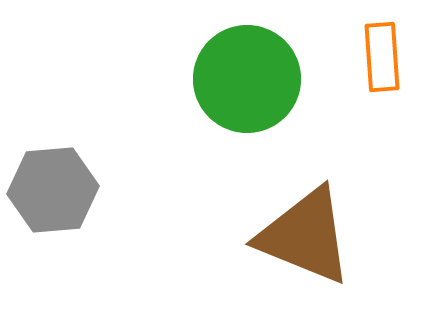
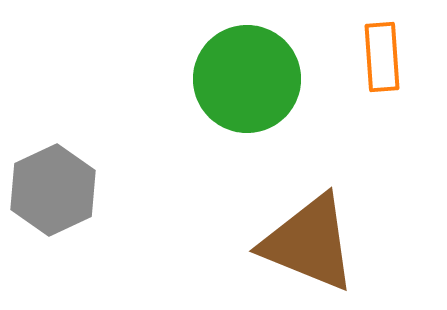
gray hexagon: rotated 20 degrees counterclockwise
brown triangle: moved 4 px right, 7 px down
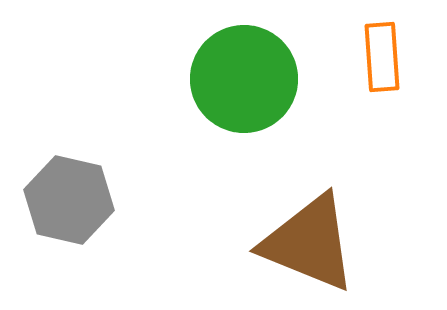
green circle: moved 3 px left
gray hexagon: moved 16 px right, 10 px down; rotated 22 degrees counterclockwise
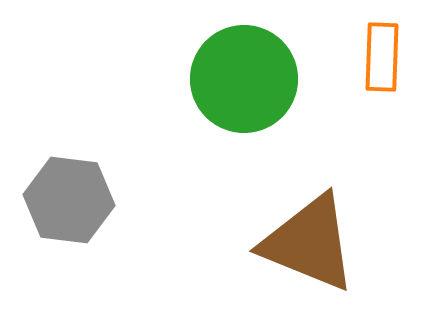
orange rectangle: rotated 6 degrees clockwise
gray hexagon: rotated 6 degrees counterclockwise
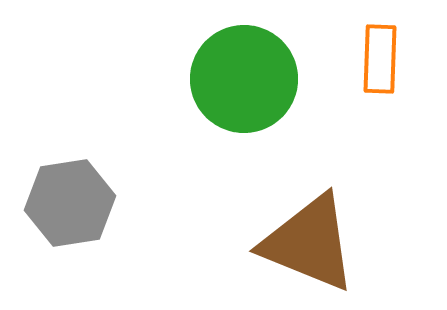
orange rectangle: moved 2 px left, 2 px down
gray hexagon: moved 1 px right, 3 px down; rotated 16 degrees counterclockwise
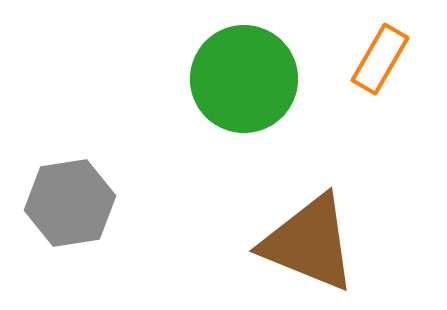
orange rectangle: rotated 28 degrees clockwise
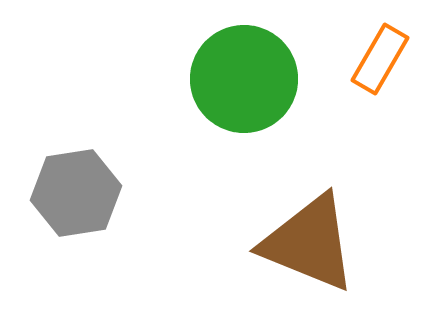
gray hexagon: moved 6 px right, 10 px up
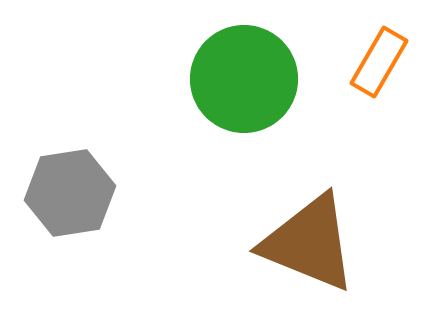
orange rectangle: moved 1 px left, 3 px down
gray hexagon: moved 6 px left
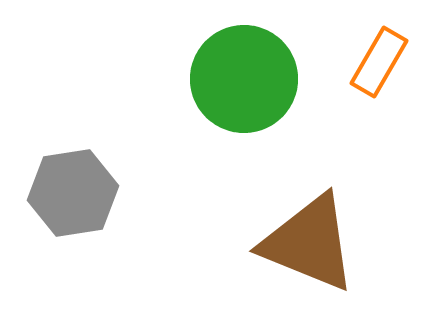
gray hexagon: moved 3 px right
